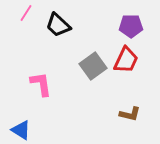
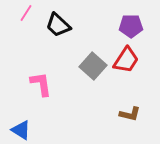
red trapezoid: rotated 8 degrees clockwise
gray square: rotated 12 degrees counterclockwise
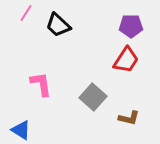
gray square: moved 31 px down
brown L-shape: moved 1 px left, 4 px down
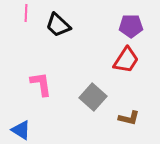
pink line: rotated 30 degrees counterclockwise
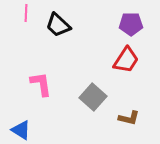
purple pentagon: moved 2 px up
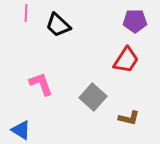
purple pentagon: moved 4 px right, 3 px up
pink L-shape: rotated 12 degrees counterclockwise
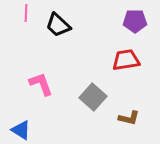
red trapezoid: rotated 132 degrees counterclockwise
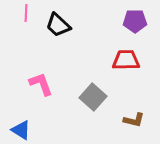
red trapezoid: rotated 8 degrees clockwise
brown L-shape: moved 5 px right, 2 px down
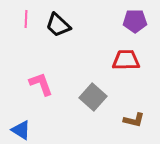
pink line: moved 6 px down
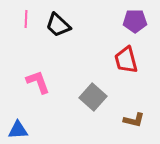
red trapezoid: rotated 104 degrees counterclockwise
pink L-shape: moved 3 px left, 2 px up
blue triangle: moved 3 px left; rotated 35 degrees counterclockwise
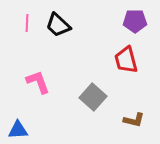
pink line: moved 1 px right, 4 px down
